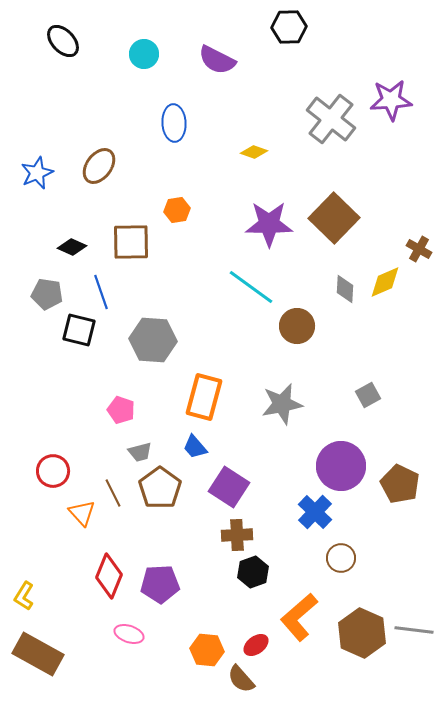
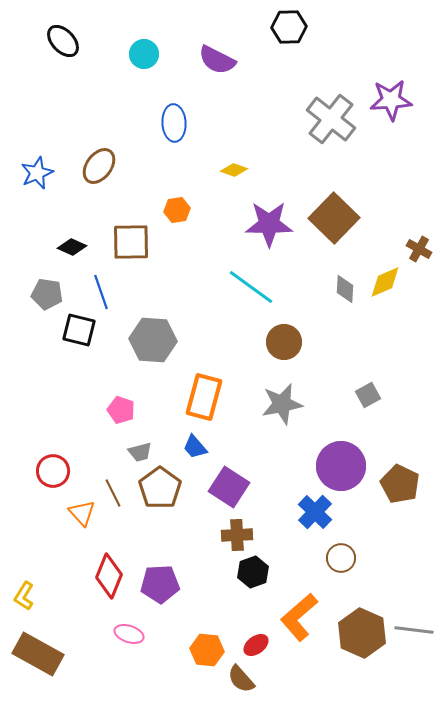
yellow diamond at (254, 152): moved 20 px left, 18 px down
brown circle at (297, 326): moved 13 px left, 16 px down
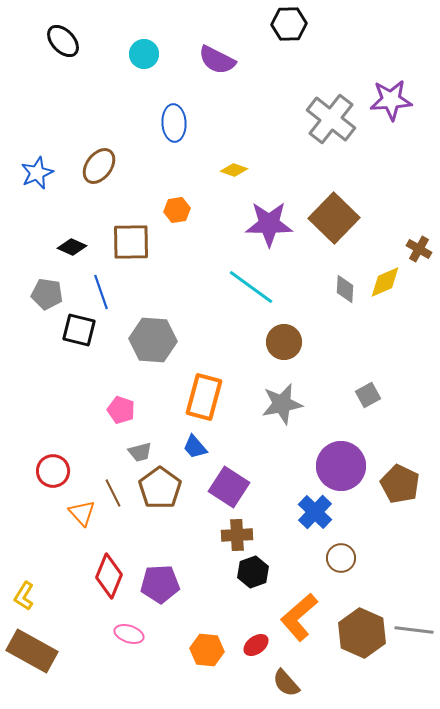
black hexagon at (289, 27): moved 3 px up
brown rectangle at (38, 654): moved 6 px left, 3 px up
brown semicircle at (241, 679): moved 45 px right, 4 px down
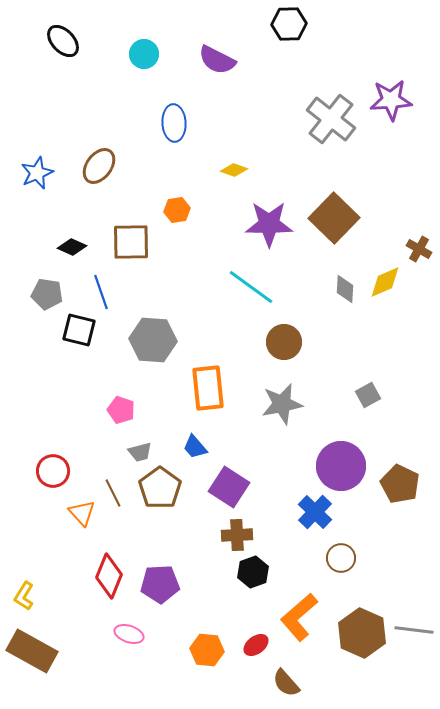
orange rectangle at (204, 397): moved 4 px right, 9 px up; rotated 21 degrees counterclockwise
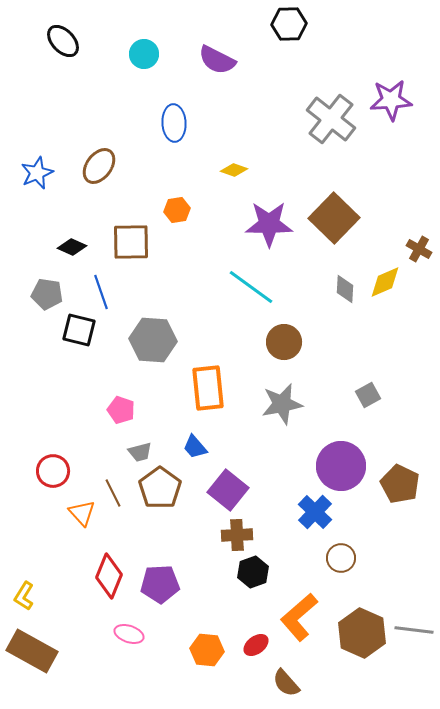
purple square at (229, 487): moved 1 px left, 3 px down; rotated 6 degrees clockwise
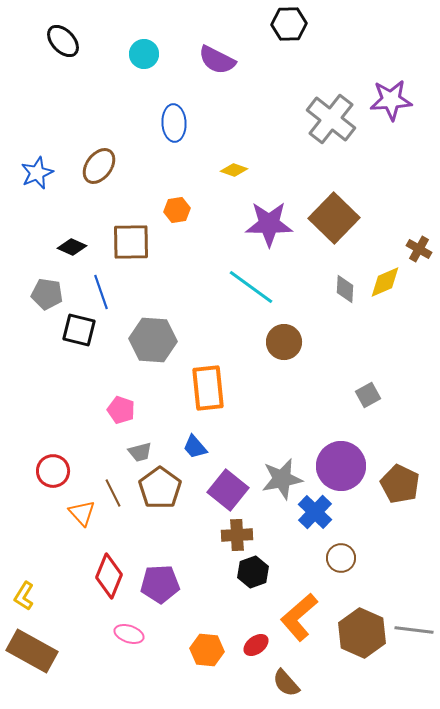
gray star at (282, 404): moved 75 px down
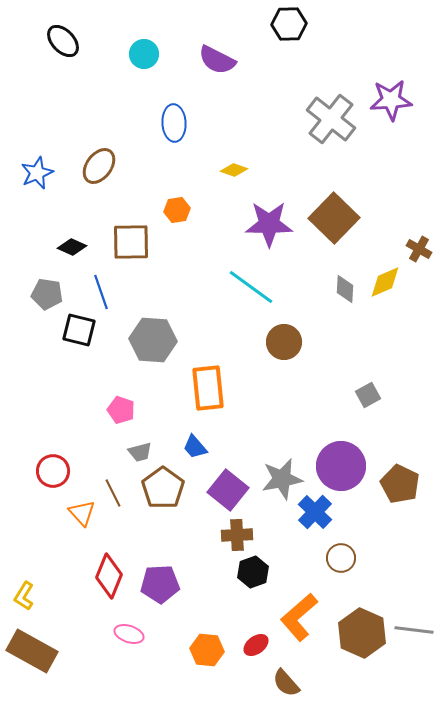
brown pentagon at (160, 488): moved 3 px right
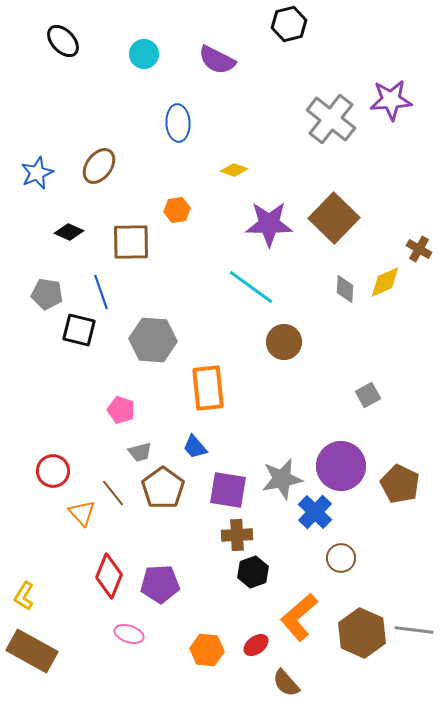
black hexagon at (289, 24): rotated 12 degrees counterclockwise
blue ellipse at (174, 123): moved 4 px right
black diamond at (72, 247): moved 3 px left, 15 px up
purple square at (228, 490): rotated 30 degrees counterclockwise
brown line at (113, 493): rotated 12 degrees counterclockwise
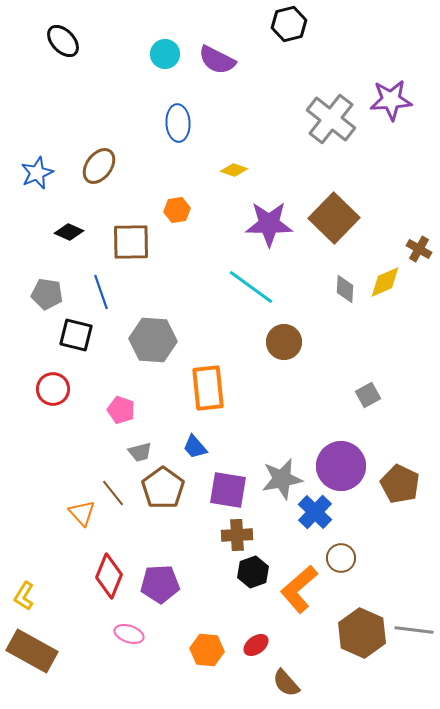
cyan circle at (144, 54): moved 21 px right
black square at (79, 330): moved 3 px left, 5 px down
red circle at (53, 471): moved 82 px up
orange L-shape at (299, 617): moved 28 px up
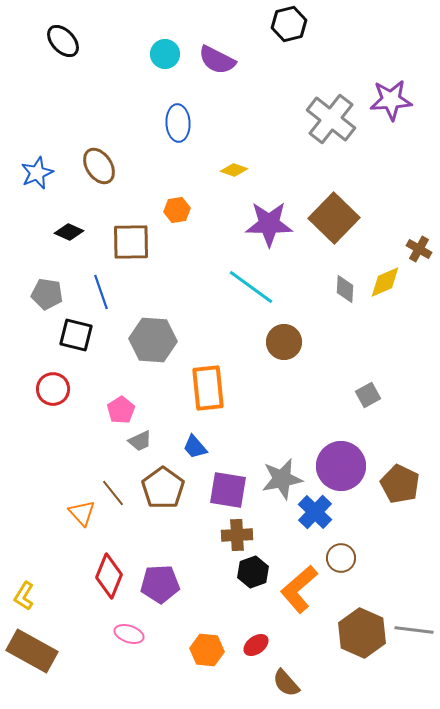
brown ellipse at (99, 166): rotated 69 degrees counterclockwise
pink pentagon at (121, 410): rotated 20 degrees clockwise
gray trapezoid at (140, 452): moved 11 px up; rotated 10 degrees counterclockwise
